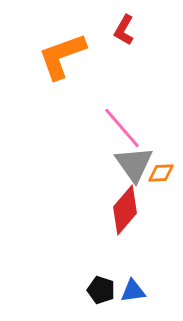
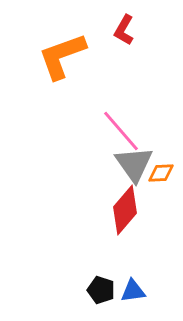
pink line: moved 1 px left, 3 px down
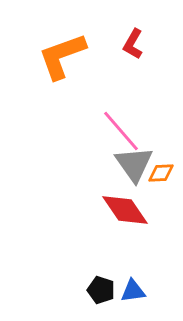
red L-shape: moved 9 px right, 14 px down
red diamond: rotated 75 degrees counterclockwise
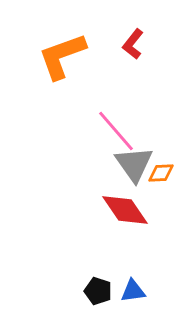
red L-shape: rotated 8 degrees clockwise
pink line: moved 5 px left
black pentagon: moved 3 px left, 1 px down
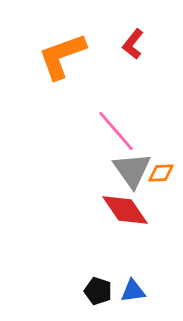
gray triangle: moved 2 px left, 6 px down
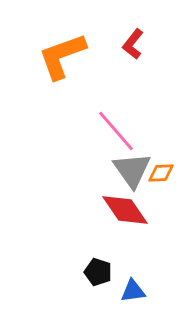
black pentagon: moved 19 px up
